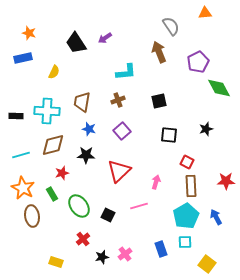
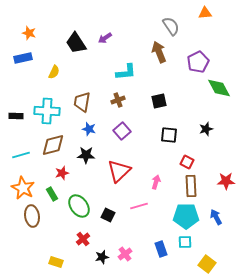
cyan pentagon at (186, 216): rotated 30 degrees clockwise
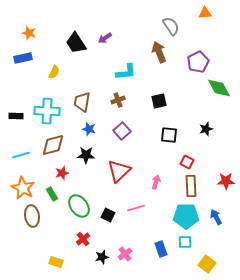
pink line at (139, 206): moved 3 px left, 2 px down
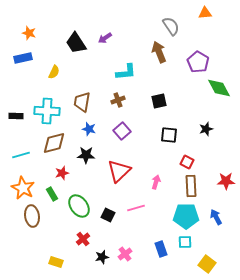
purple pentagon at (198, 62): rotated 15 degrees counterclockwise
brown diamond at (53, 145): moved 1 px right, 2 px up
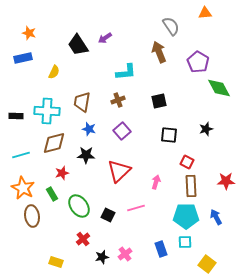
black trapezoid at (76, 43): moved 2 px right, 2 px down
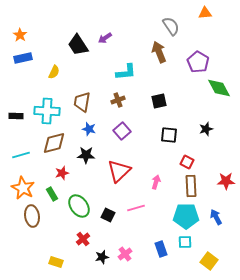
orange star at (29, 33): moved 9 px left, 2 px down; rotated 16 degrees clockwise
yellow square at (207, 264): moved 2 px right, 3 px up
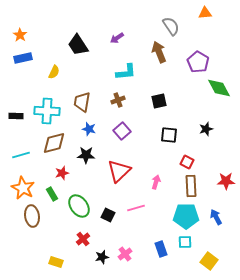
purple arrow at (105, 38): moved 12 px right
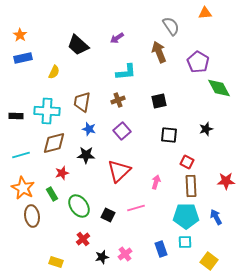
black trapezoid at (78, 45): rotated 15 degrees counterclockwise
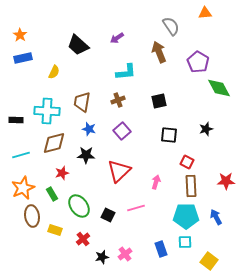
black rectangle at (16, 116): moved 4 px down
orange star at (23, 188): rotated 20 degrees clockwise
yellow rectangle at (56, 262): moved 1 px left, 32 px up
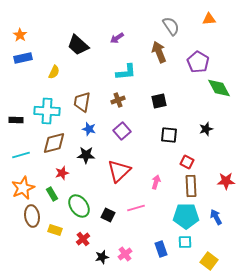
orange triangle at (205, 13): moved 4 px right, 6 px down
